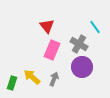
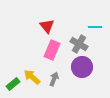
cyan line: rotated 56 degrees counterclockwise
green rectangle: moved 1 px right, 1 px down; rotated 32 degrees clockwise
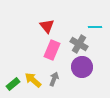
yellow arrow: moved 1 px right, 3 px down
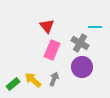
gray cross: moved 1 px right, 1 px up
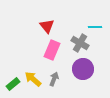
purple circle: moved 1 px right, 2 px down
yellow arrow: moved 1 px up
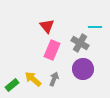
green rectangle: moved 1 px left, 1 px down
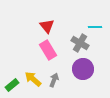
pink rectangle: moved 4 px left; rotated 54 degrees counterclockwise
gray arrow: moved 1 px down
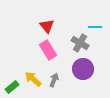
green rectangle: moved 2 px down
